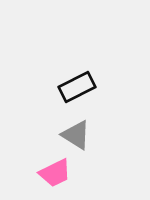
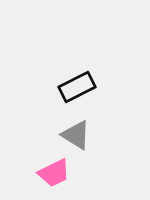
pink trapezoid: moved 1 px left
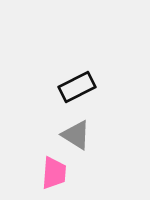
pink trapezoid: rotated 60 degrees counterclockwise
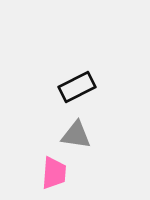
gray triangle: rotated 24 degrees counterclockwise
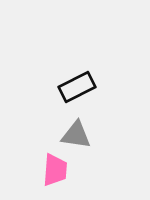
pink trapezoid: moved 1 px right, 3 px up
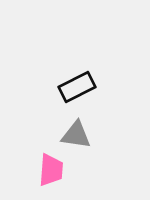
pink trapezoid: moved 4 px left
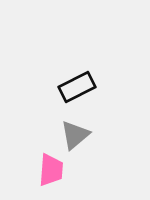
gray triangle: moved 1 px left; rotated 48 degrees counterclockwise
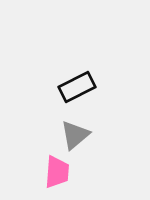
pink trapezoid: moved 6 px right, 2 px down
